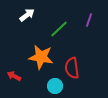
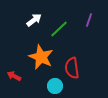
white arrow: moved 7 px right, 5 px down
orange star: rotated 15 degrees clockwise
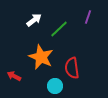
purple line: moved 1 px left, 3 px up
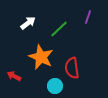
white arrow: moved 6 px left, 3 px down
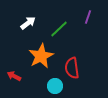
orange star: moved 1 px up; rotated 20 degrees clockwise
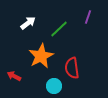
cyan circle: moved 1 px left
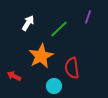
white arrow: rotated 21 degrees counterclockwise
